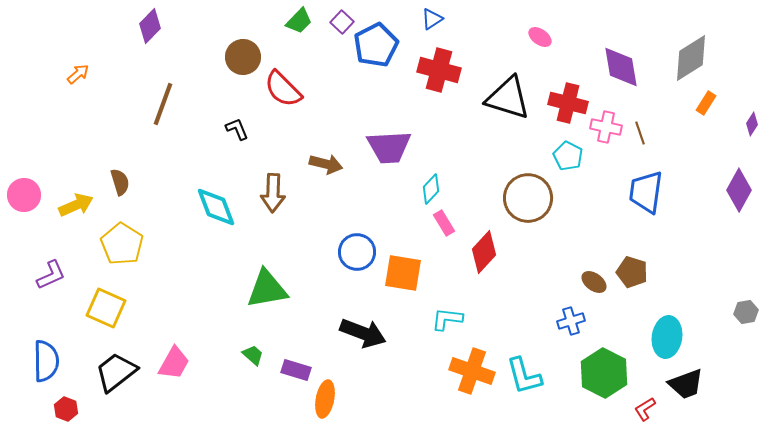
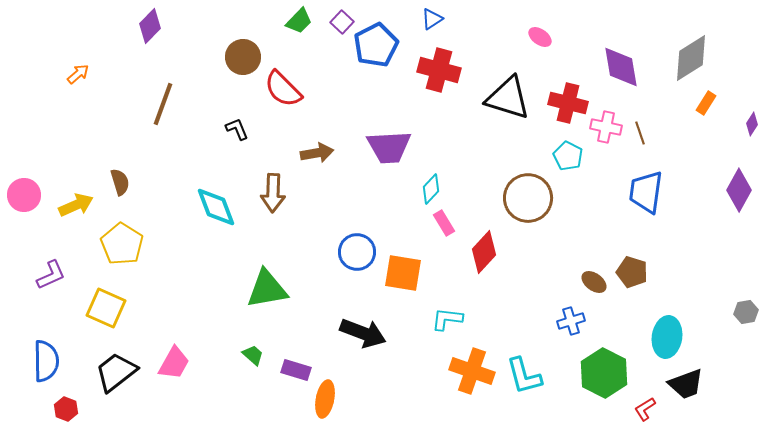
brown arrow at (326, 164): moved 9 px left, 11 px up; rotated 24 degrees counterclockwise
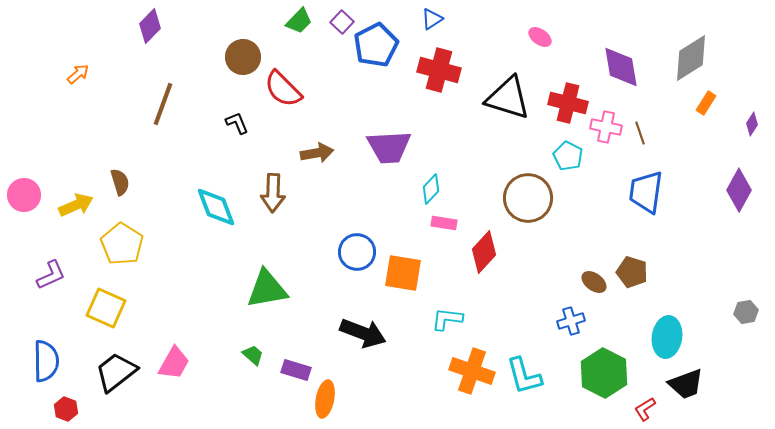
black L-shape at (237, 129): moved 6 px up
pink rectangle at (444, 223): rotated 50 degrees counterclockwise
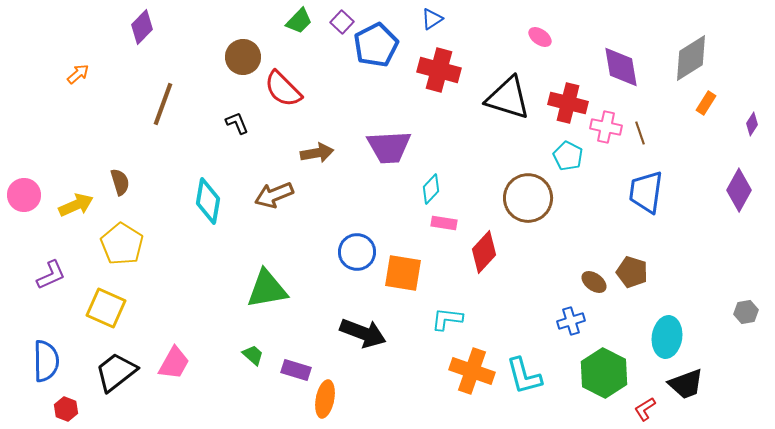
purple diamond at (150, 26): moved 8 px left, 1 px down
brown arrow at (273, 193): moved 1 px right, 2 px down; rotated 66 degrees clockwise
cyan diamond at (216, 207): moved 8 px left, 6 px up; rotated 30 degrees clockwise
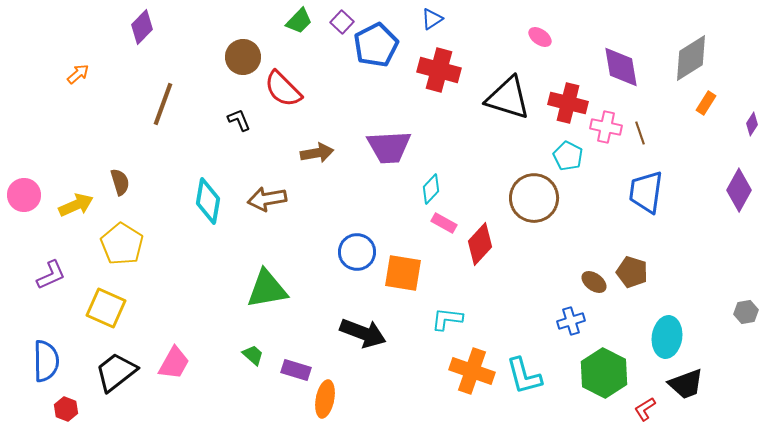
black L-shape at (237, 123): moved 2 px right, 3 px up
brown arrow at (274, 195): moved 7 px left, 4 px down; rotated 12 degrees clockwise
brown circle at (528, 198): moved 6 px right
pink rectangle at (444, 223): rotated 20 degrees clockwise
red diamond at (484, 252): moved 4 px left, 8 px up
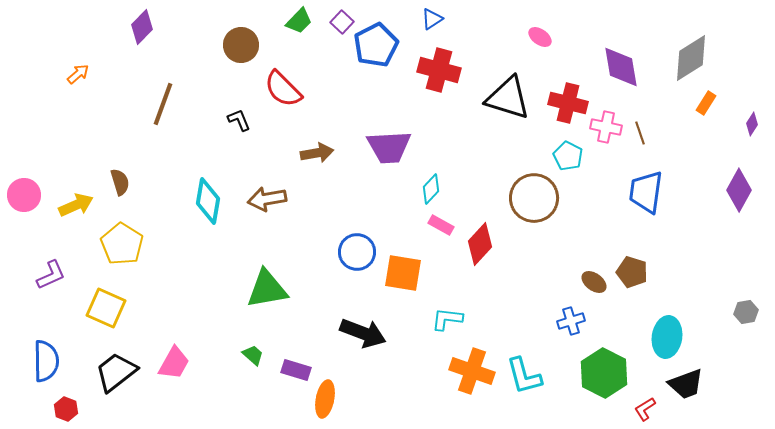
brown circle at (243, 57): moved 2 px left, 12 px up
pink rectangle at (444, 223): moved 3 px left, 2 px down
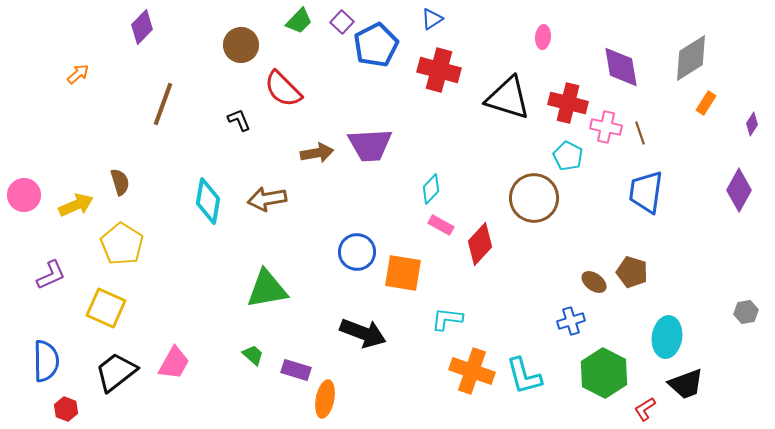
pink ellipse at (540, 37): moved 3 px right; rotated 60 degrees clockwise
purple trapezoid at (389, 147): moved 19 px left, 2 px up
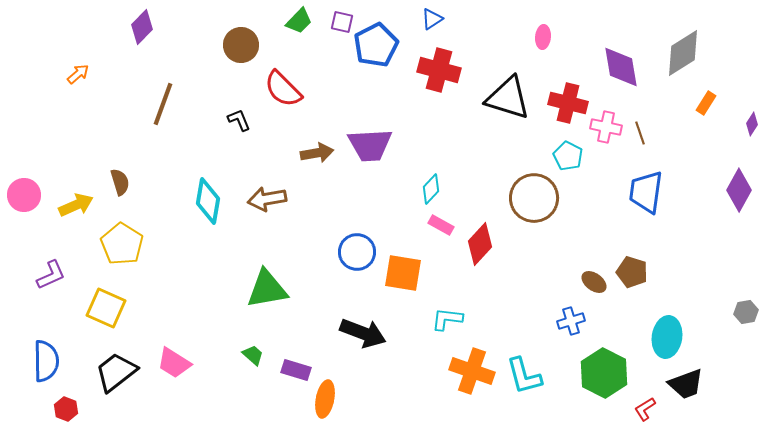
purple square at (342, 22): rotated 30 degrees counterclockwise
gray diamond at (691, 58): moved 8 px left, 5 px up
pink trapezoid at (174, 363): rotated 93 degrees clockwise
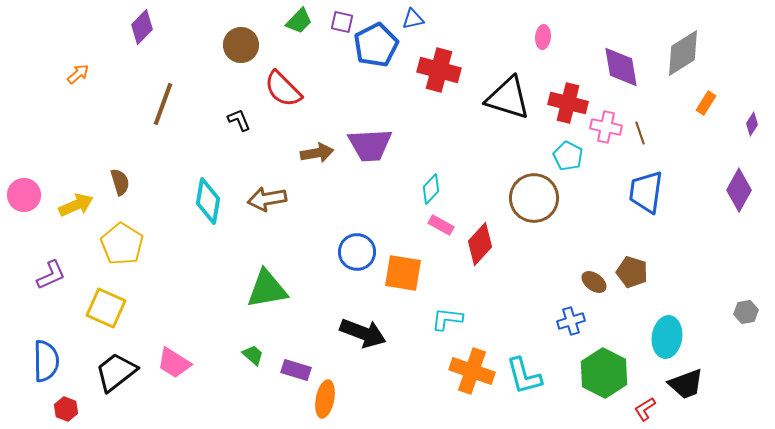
blue triangle at (432, 19): moved 19 px left; rotated 20 degrees clockwise
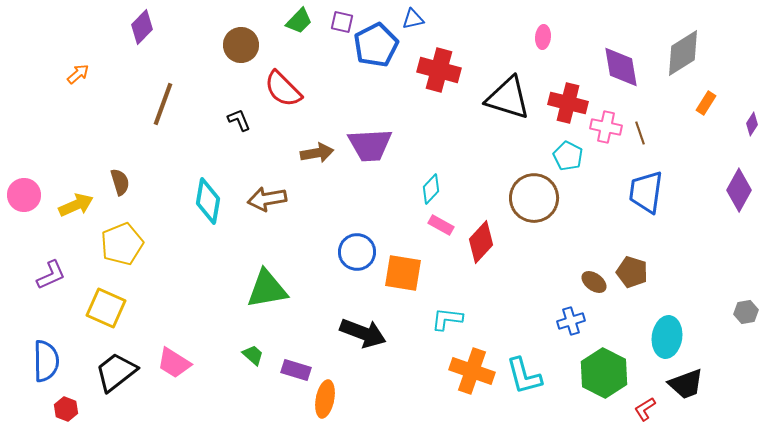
yellow pentagon at (122, 244): rotated 18 degrees clockwise
red diamond at (480, 244): moved 1 px right, 2 px up
